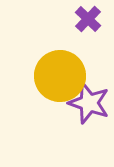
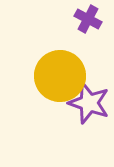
purple cross: rotated 16 degrees counterclockwise
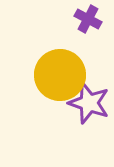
yellow circle: moved 1 px up
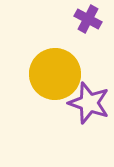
yellow circle: moved 5 px left, 1 px up
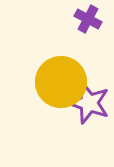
yellow circle: moved 6 px right, 8 px down
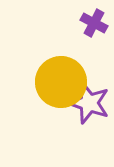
purple cross: moved 6 px right, 4 px down
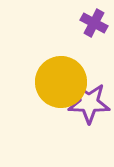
purple star: rotated 18 degrees counterclockwise
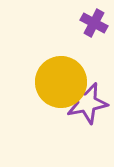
purple star: moved 2 px left; rotated 12 degrees counterclockwise
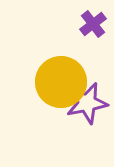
purple cross: moved 1 px left, 1 px down; rotated 24 degrees clockwise
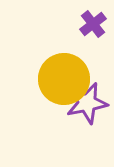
yellow circle: moved 3 px right, 3 px up
